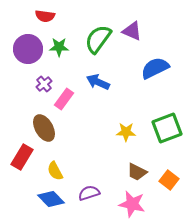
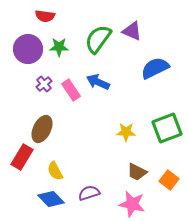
pink rectangle: moved 7 px right, 9 px up; rotated 70 degrees counterclockwise
brown ellipse: moved 2 px left, 1 px down; rotated 56 degrees clockwise
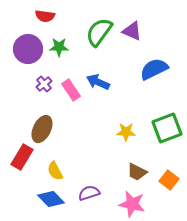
green semicircle: moved 1 px right, 7 px up
blue semicircle: moved 1 px left, 1 px down
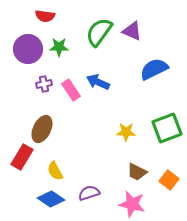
purple cross: rotated 28 degrees clockwise
blue diamond: rotated 12 degrees counterclockwise
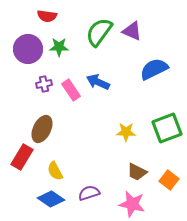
red semicircle: moved 2 px right
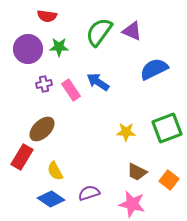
blue arrow: rotated 10 degrees clockwise
brown ellipse: rotated 20 degrees clockwise
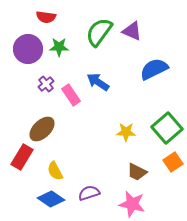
red semicircle: moved 1 px left, 1 px down
purple cross: moved 2 px right; rotated 28 degrees counterclockwise
pink rectangle: moved 5 px down
green square: rotated 20 degrees counterclockwise
orange square: moved 4 px right, 18 px up; rotated 18 degrees clockwise
